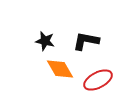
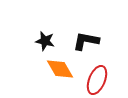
red ellipse: moved 1 px left; rotated 40 degrees counterclockwise
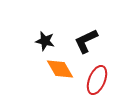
black L-shape: rotated 36 degrees counterclockwise
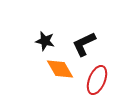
black L-shape: moved 2 px left, 3 px down
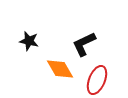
black star: moved 16 px left
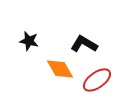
black L-shape: rotated 56 degrees clockwise
red ellipse: rotated 32 degrees clockwise
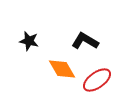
black L-shape: moved 1 px right, 3 px up
orange diamond: moved 2 px right
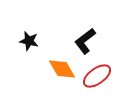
black L-shape: rotated 68 degrees counterclockwise
red ellipse: moved 4 px up
